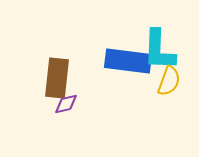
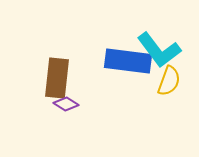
cyan L-shape: rotated 39 degrees counterclockwise
purple diamond: rotated 45 degrees clockwise
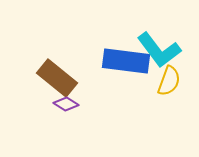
blue rectangle: moved 2 px left
brown rectangle: rotated 57 degrees counterclockwise
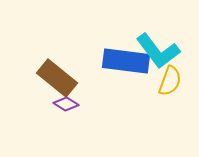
cyan L-shape: moved 1 px left, 1 px down
yellow semicircle: moved 1 px right
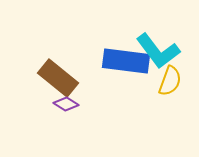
brown rectangle: moved 1 px right
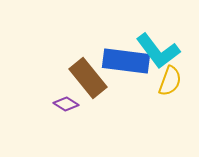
brown rectangle: moved 30 px right; rotated 12 degrees clockwise
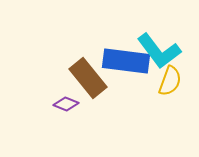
cyan L-shape: moved 1 px right
purple diamond: rotated 10 degrees counterclockwise
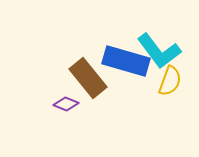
blue rectangle: rotated 9 degrees clockwise
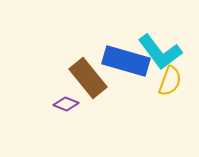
cyan L-shape: moved 1 px right, 1 px down
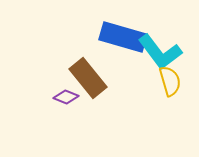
blue rectangle: moved 3 px left, 24 px up
yellow semicircle: rotated 36 degrees counterclockwise
purple diamond: moved 7 px up
